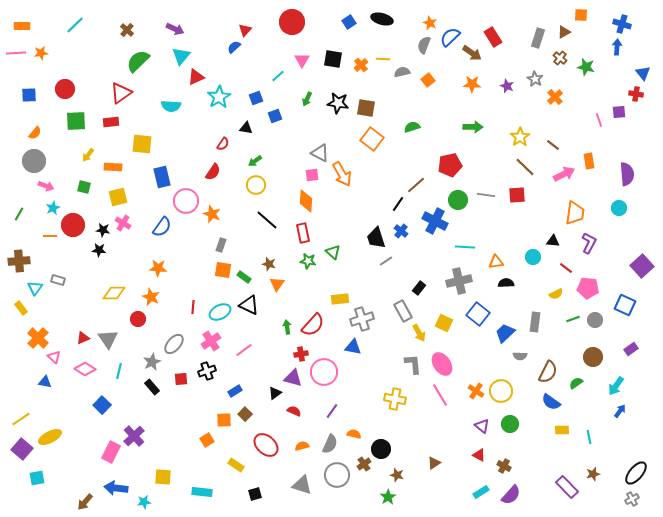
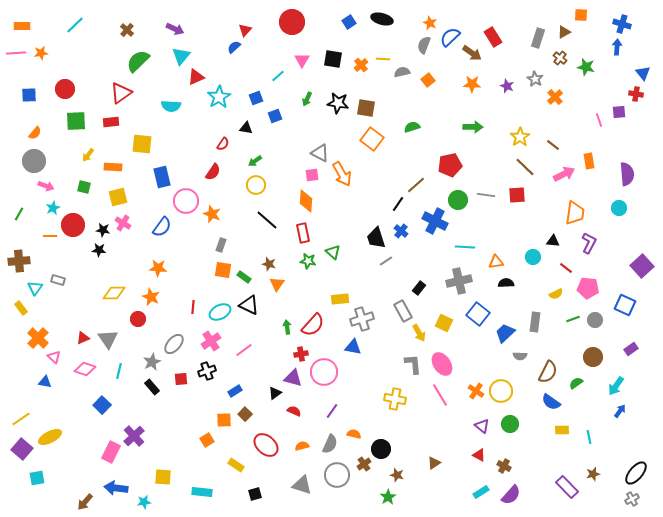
pink diamond at (85, 369): rotated 15 degrees counterclockwise
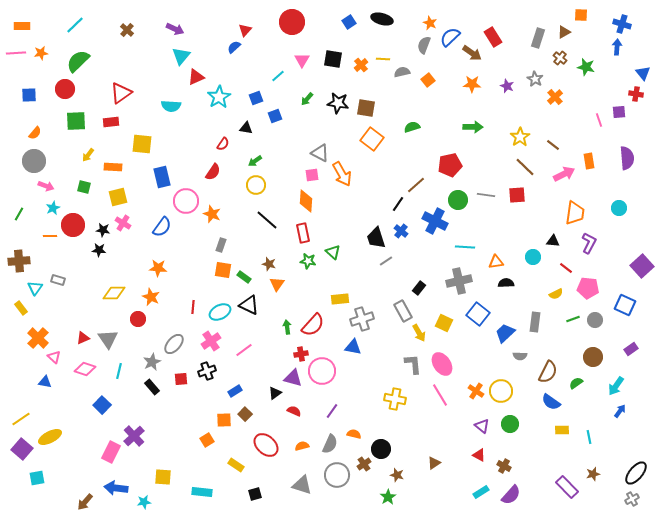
green semicircle at (138, 61): moved 60 px left
green arrow at (307, 99): rotated 16 degrees clockwise
purple semicircle at (627, 174): moved 16 px up
pink circle at (324, 372): moved 2 px left, 1 px up
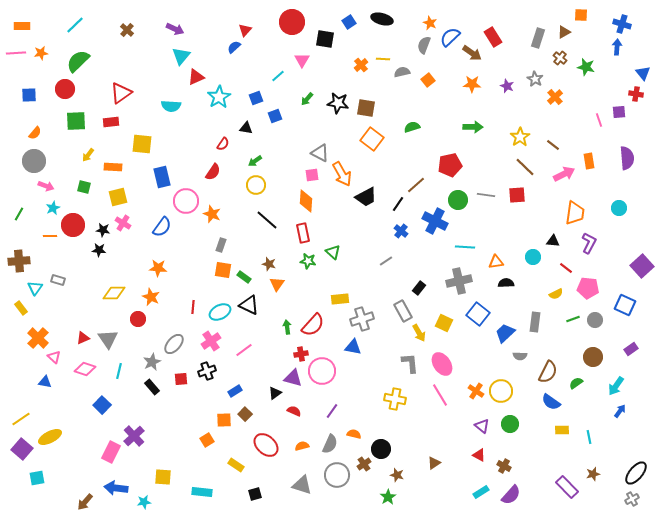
black square at (333, 59): moved 8 px left, 20 px up
black trapezoid at (376, 238): moved 10 px left, 41 px up; rotated 100 degrees counterclockwise
gray L-shape at (413, 364): moved 3 px left, 1 px up
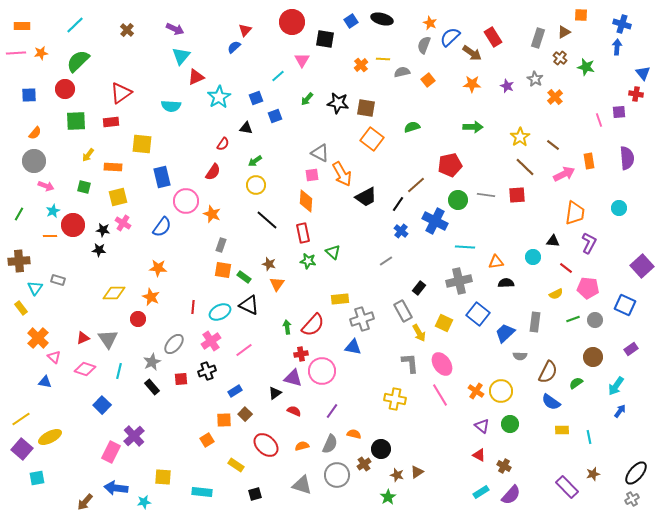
blue square at (349, 22): moved 2 px right, 1 px up
cyan star at (53, 208): moved 3 px down
brown triangle at (434, 463): moved 17 px left, 9 px down
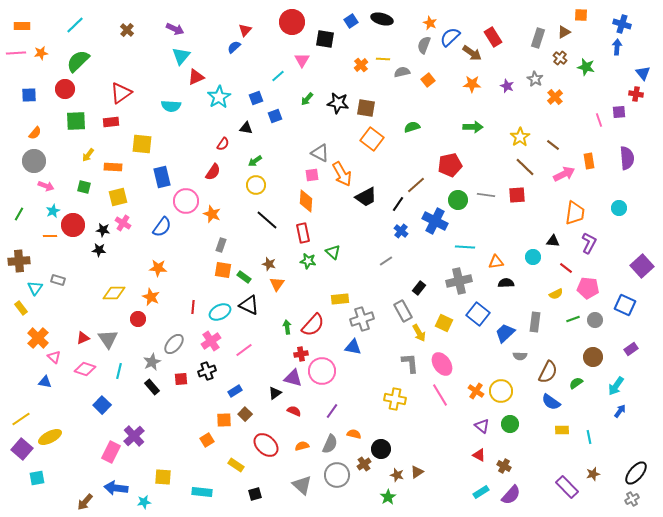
gray triangle at (302, 485): rotated 25 degrees clockwise
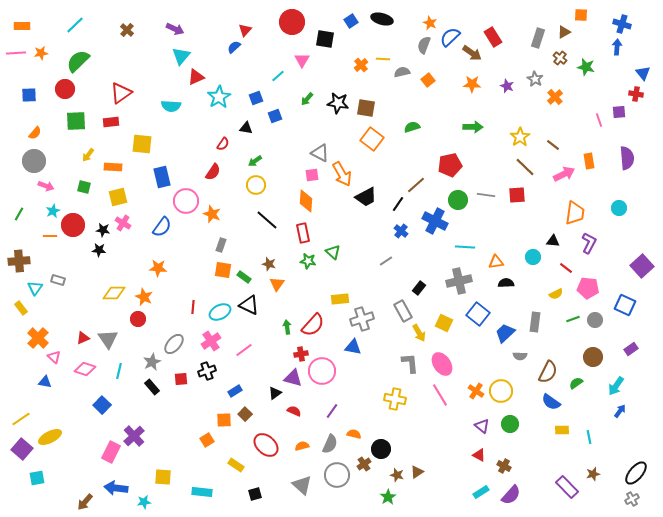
orange star at (151, 297): moved 7 px left
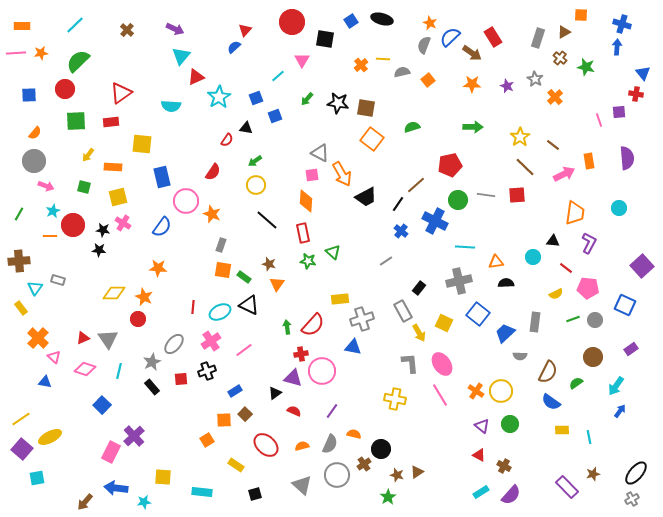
red semicircle at (223, 144): moved 4 px right, 4 px up
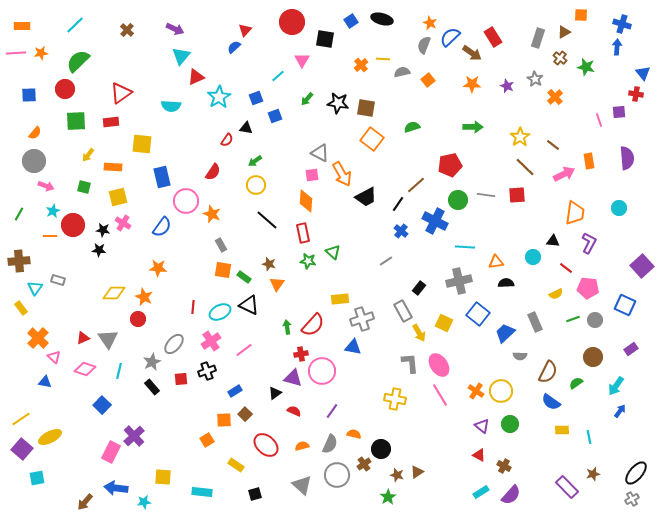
gray rectangle at (221, 245): rotated 48 degrees counterclockwise
gray rectangle at (535, 322): rotated 30 degrees counterclockwise
pink ellipse at (442, 364): moved 3 px left, 1 px down
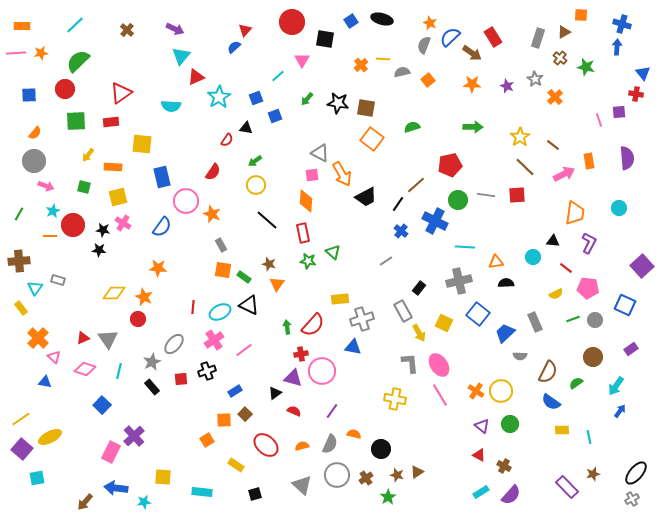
pink cross at (211, 341): moved 3 px right, 1 px up
brown cross at (364, 464): moved 2 px right, 14 px down
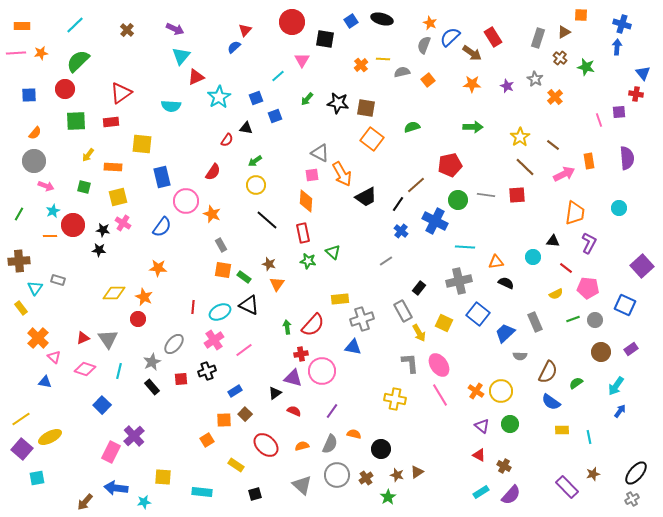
black semicircle at (506, 283): rotated 28 degrees clockwise
brown circle at (593, 357): moved 8 px right, 5 px up
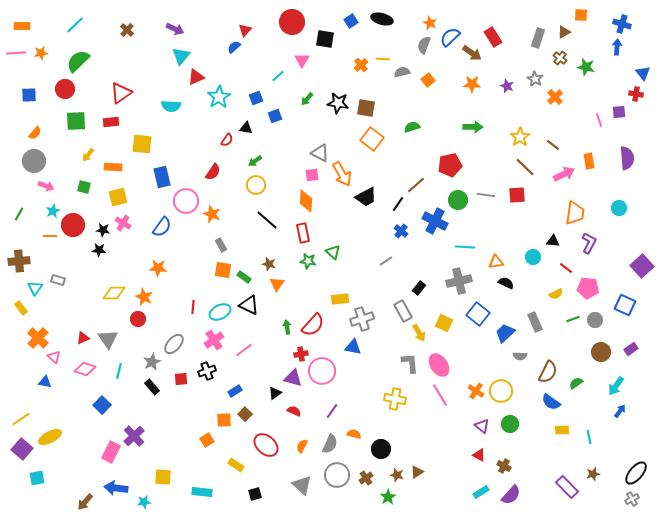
orange semicircle at (302, 446): rotated 48 degrees counterclockwise
